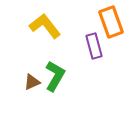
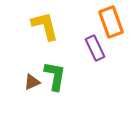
yellow L-shape: rotated 24 degrees clockwise
purple rectangle: moved 1 px right, 2 px down; rotated 10 degrees counterclockwise
green L-shape: rotated 20 degrees counterclockwise
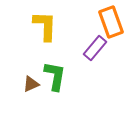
yellow L-shape: rotated 16 degrees clockwise
purple rectangle: rotated 65 degrees clockwise
brown triangle: moved 1 px left, 2 px down
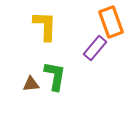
brown triangle: rotated 18 degrees clockwise
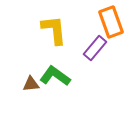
yellow L-shape: moved 9 px right, 4 px down; rotated 8 degrees counterclockwise
green L-shape: rotated 64 degrees counterclockwise
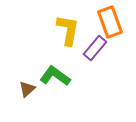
orange rectangle: moved 1 px left
yellow L-shape: moved 14 px right; rotated 16 degrees clockwise
brown triangle: moved 4 px left, 5 px down; rotated 36 degrees counterclockwise
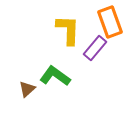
yellow L-shape: rotated 8 degrees counterclockwise
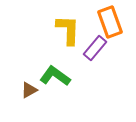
brown triangle: moved 2 px right, 1 px down; rotated 12 degrees clockwise
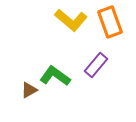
yellow L-shape: moved 3 px right, 10 px up; rotated 128 degrees clockwise
purple rectangle: moved 1 px right, 17 px down
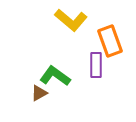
orange rectangle: moved 19 px down
purple rectangle: rotated 40 degrees counterclockwise
brown triangle: moved 10 px right, 3 px down
